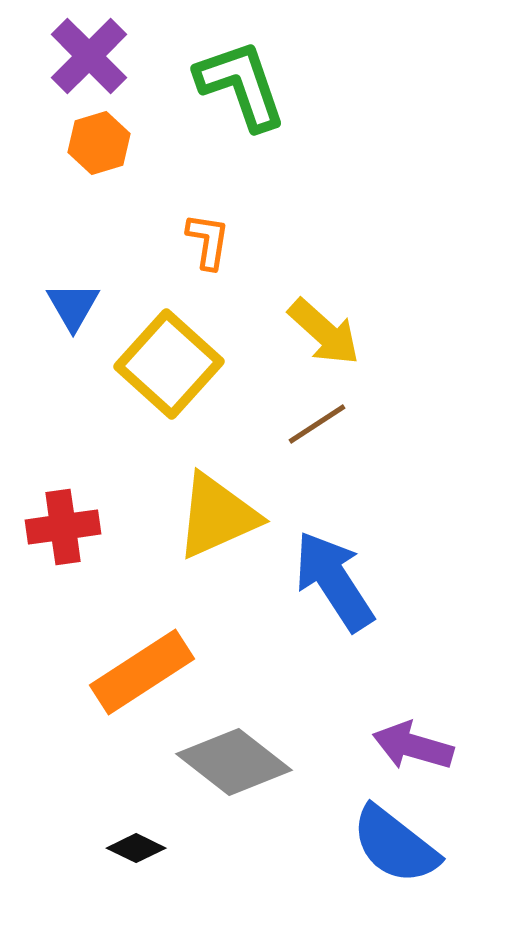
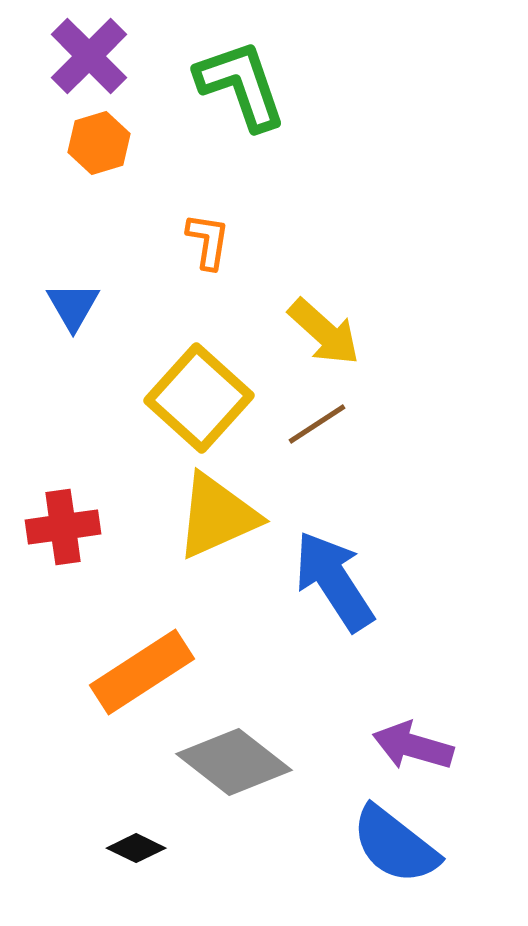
yellow square: moved 30 px right, 34 px down
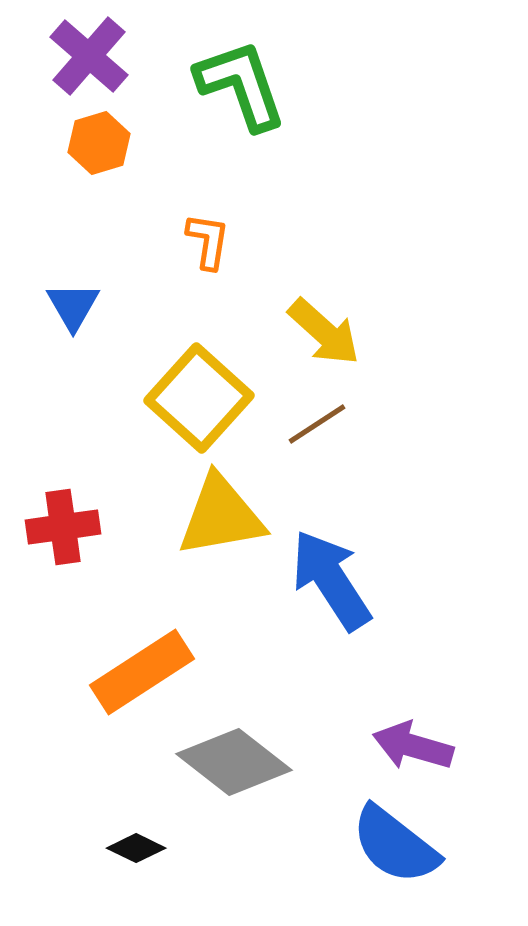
purple cross: rotated 4 degrees counterclockwise
yellow triangle: moved 4 px right; rotated 14 degrees clockwise
blue arrow: moved 3 px left, 1 px up
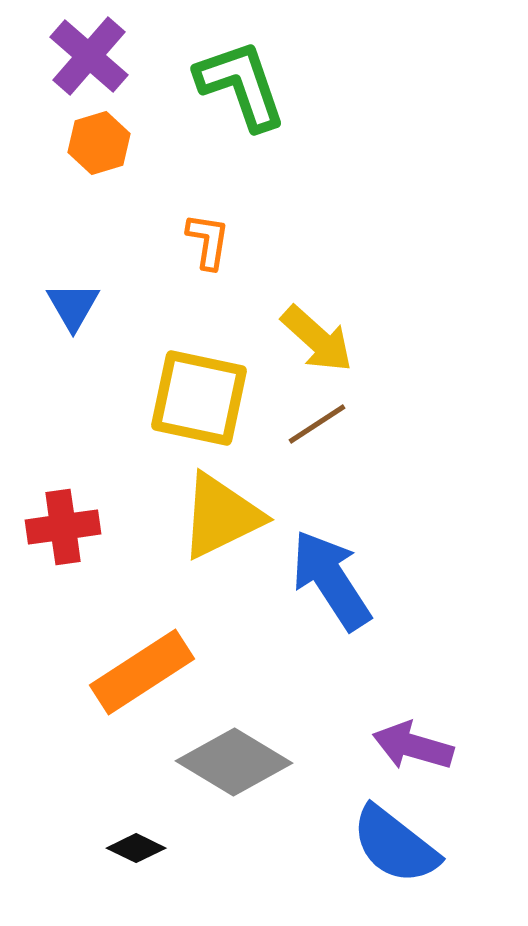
yellow arrow: moved 7 px left, 7 px down
yellow square: rotated 30 degrees counterclockwise
yellow triangle: rotated 16 degrees counterclockwise
gray diamond: rotated 7 degrees counterclockwise
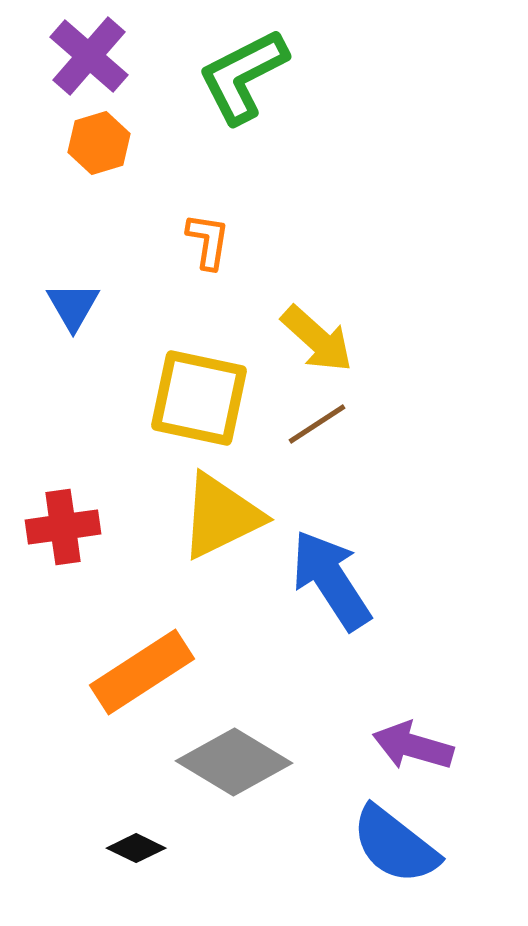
green L-shape: moved 2 px right, 9 px up; rotated 98 degrees counterclockwise
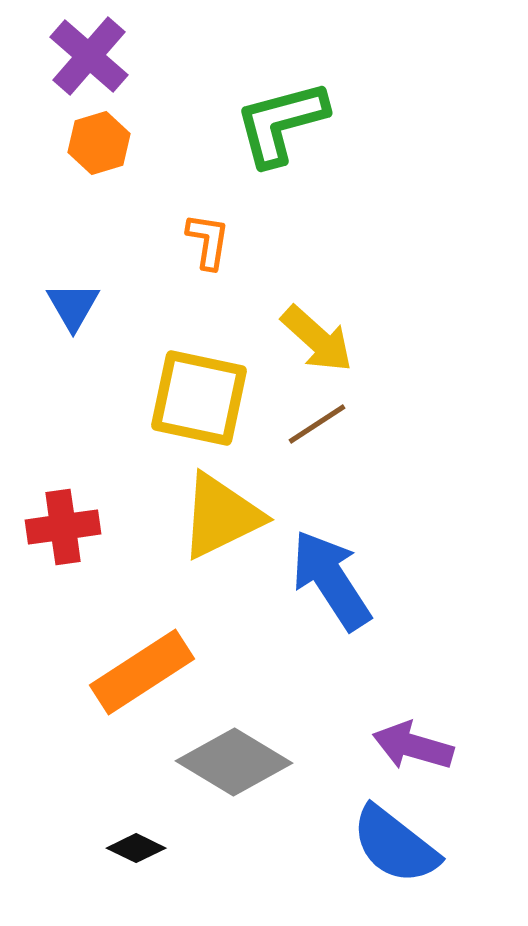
green L-shape: moved 38 px right, 47 px down; rotated 12 degrees clockwise
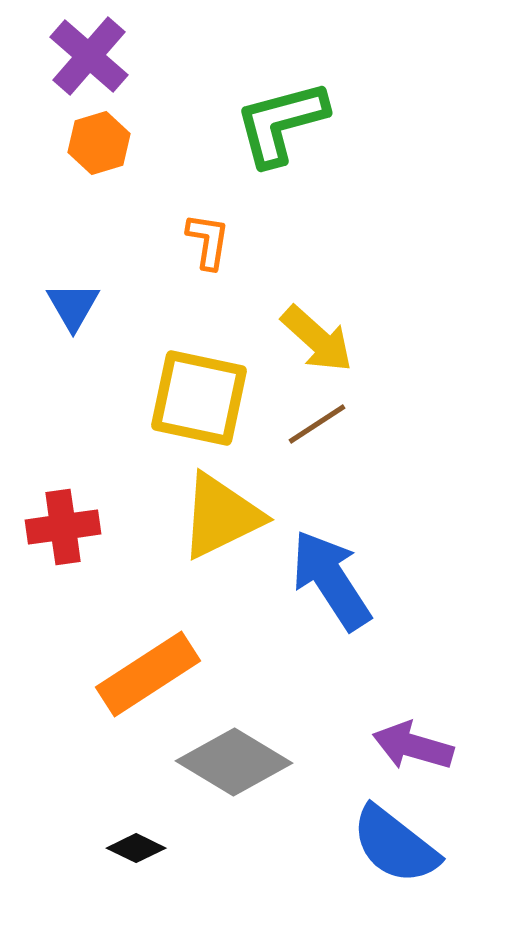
orange rectangle: moved 6 px right, 2 px down
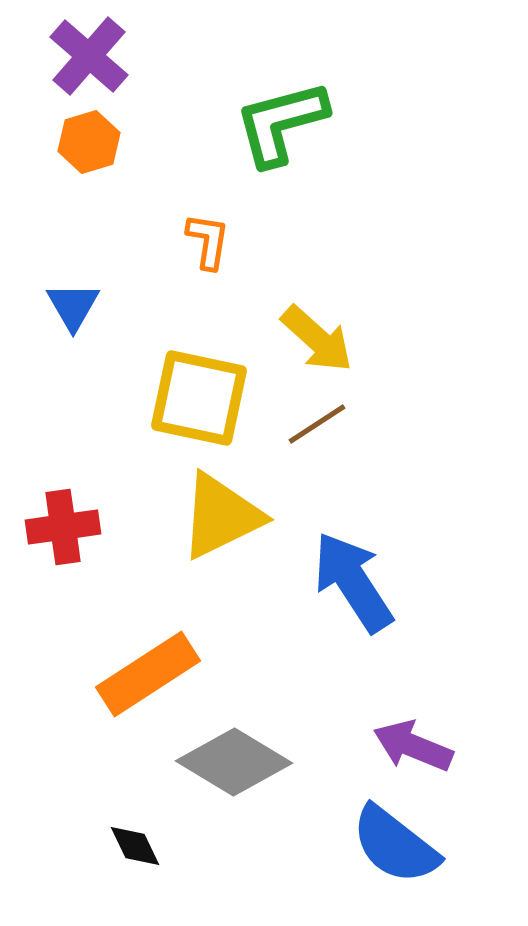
orange hexagon: moved 10 px left, 1 px up
blue arrow: moved 22 px right, 2 px down
purple arrow: rotated 6 degrees clockwise
black diamond: moved 1 px left, 2 px up; rotated 38 degrees clockwise
